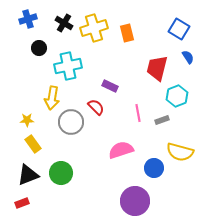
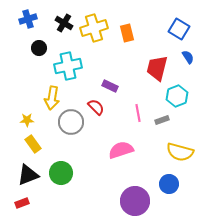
blue circle: moved 15 px right, 16 px down
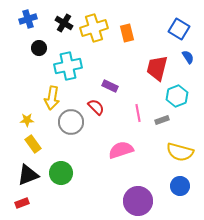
blue circle: moved 11 px right, 2 px down
purple circle: moved 3 px right
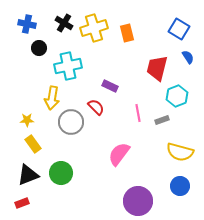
blue cross: moved 1 px left, 5 px down; rotated 30 degrees clockwise
pink semicircle: moved 2 px left, 4 px down; rotated 35 degrees counterclockwise
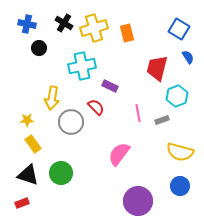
cyan cross: moved 14 px right
black triangle: rotated 40 degrees clockwise
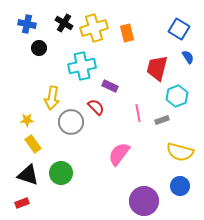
purple circle: moved 6 px right
